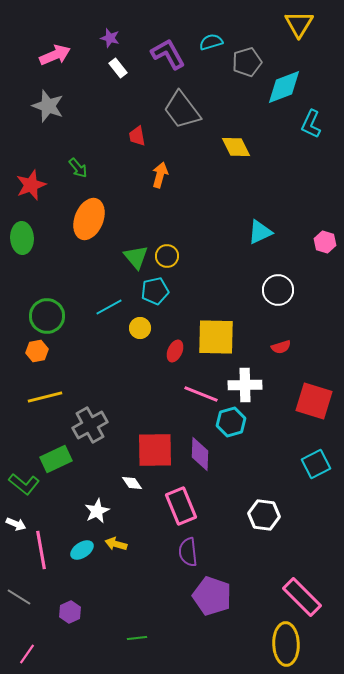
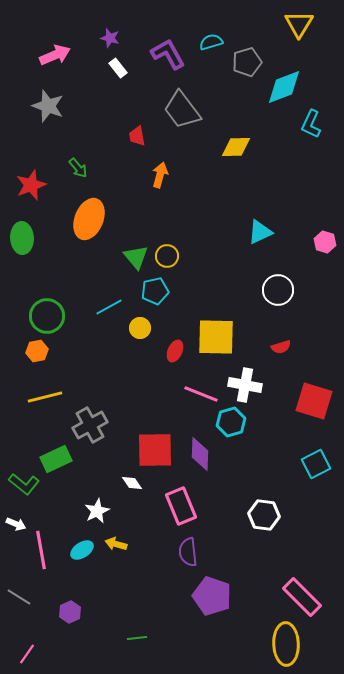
yellow diamond at (236, 147): rotated 64 degrees counterclockwise
white cross at (245, 385): rotated 12 degrees clockwise
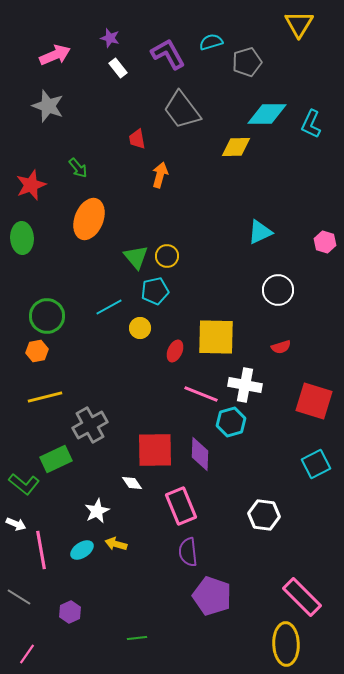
cyan diamond at (284, 87): moved 17 px left, 27 px down; rotated 21 degrees clockwise
red trapezoid at (137, 136): moved 3 px down
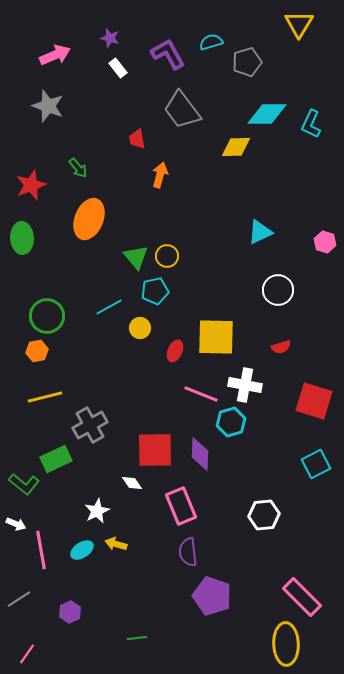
white hexagon at (264, 515): rotated 12 degrees counterclockwise
gray line at (19, 597): moved 2 px down; rotated 65 degrees counterclockwise
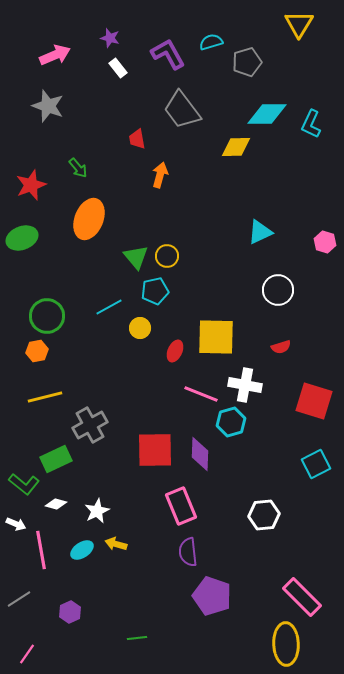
green ellipse at (22, 238): rotated 72 degrees clockwise
white diamond at (132, 483): moved 76 px left, 21 px down; rotated 40 degrees counterclockwise
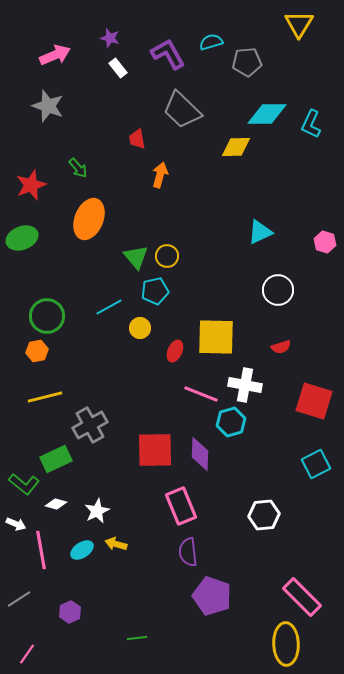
gray pentagon at (247, 62): rotated 12 degrees clockwise
gray trapezoid at (182, 110): rotated 9 degrees counterclockwise
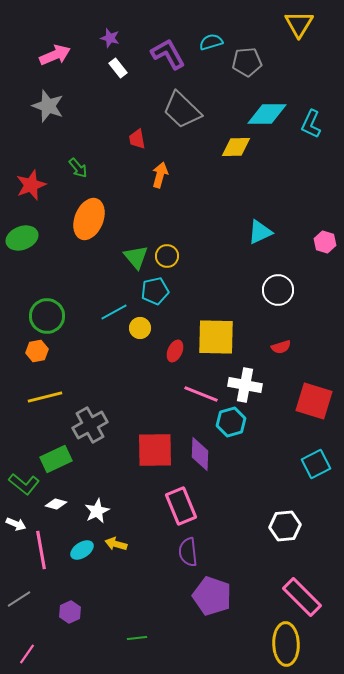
cyan line at (109, 307): moved 5 px right, 5 px down
white hexagon at (264, 515): moved 21 px right, 11 px down
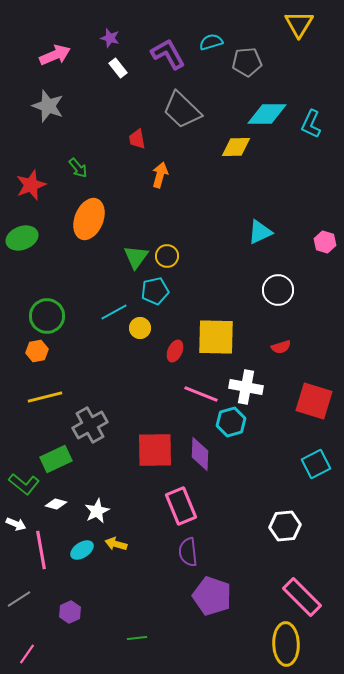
green triangle at (136, 257): rotated 16 degrees clockwise
white cross at (245, 385): moved 1 px right, 2 px down
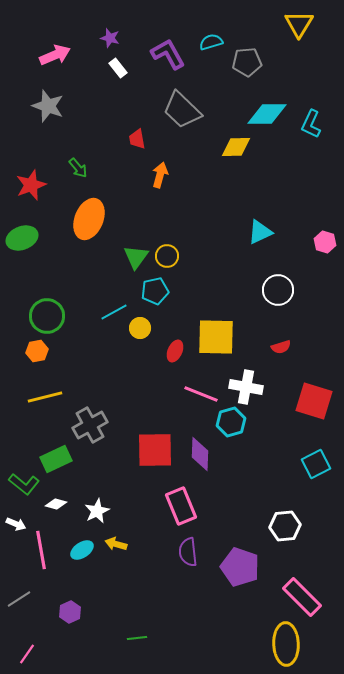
purple pentagon at (212, 596): moved 28 px right, 29 px up
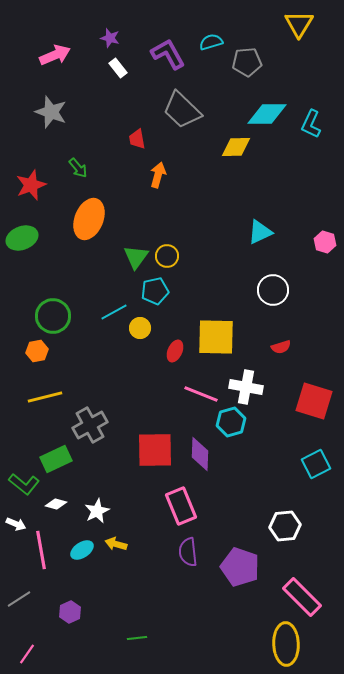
gray star at (48, 106): moved 3 px right, 6 px down
orange arrow at (160, 175): moved 2 px left
white circle at (278, 290): moved 5 px left
green circle at (47, 316): moved 6 px right
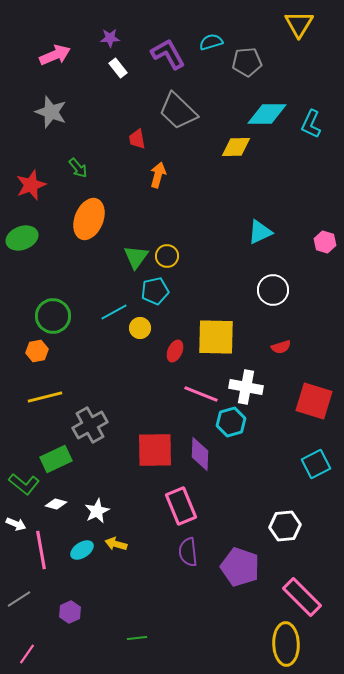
purple star at (110, 38): rotated 18 degrees counterclockwise
gray trapezoid at (182, 110): moved 4 px left, 1 px down
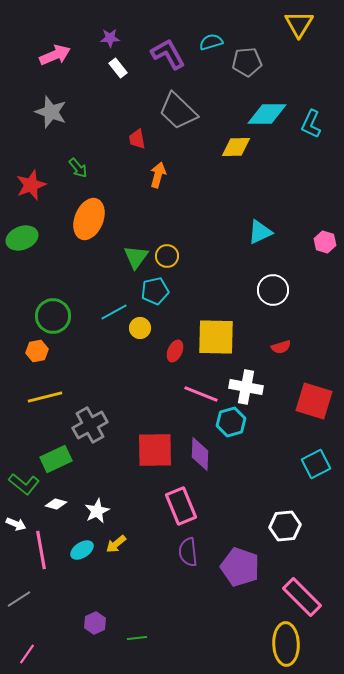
yellow arrow at (116, 544): rotated 55 degrees counterclockwise
purple hexagon at (70, 612): moved 25 px right, 11 px down
